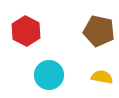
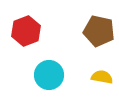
red hexagon: rotated 12 degrees clockwise
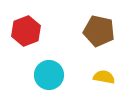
yellow semicircle: moved 2 px right
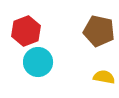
cyan circle: moved 11 px left, 13 px up
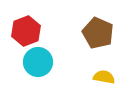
brown pentagon: moved 1 px left, 2 px down; rotated 12 degrees clockwise
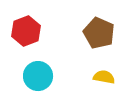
brown pentagon: moved 1 px right
cyan circle: moved 14 px down
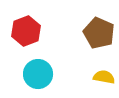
cyan circle: moved 2 px up
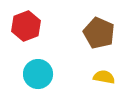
red hexagon: moved 5 px up
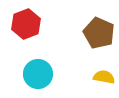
red hexagon: moved 2 px up
